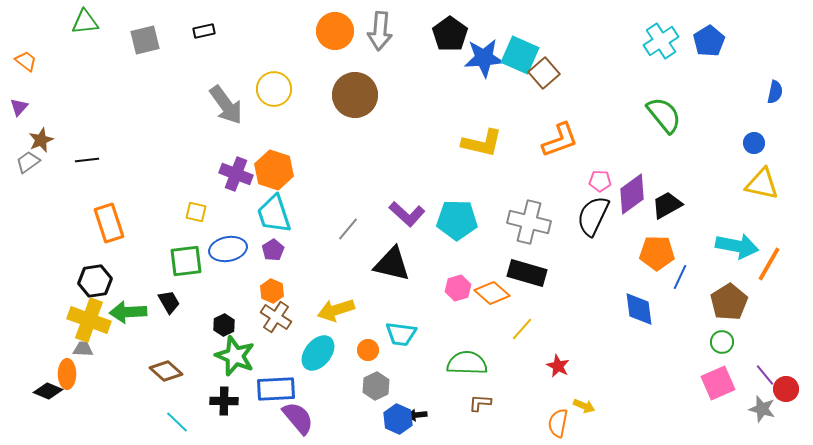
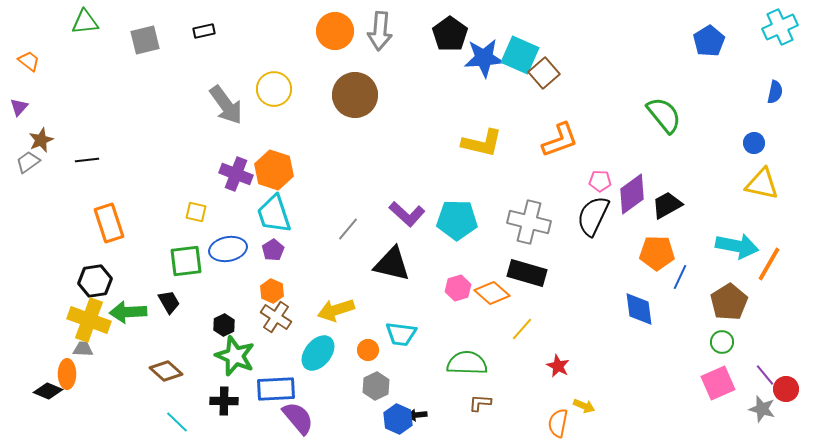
cyan cross at (661, 41): moved 119 px right, 14 px up; rotated 8 degrees clockwise
orange trapezoid at (26, 61): moved 3 px right
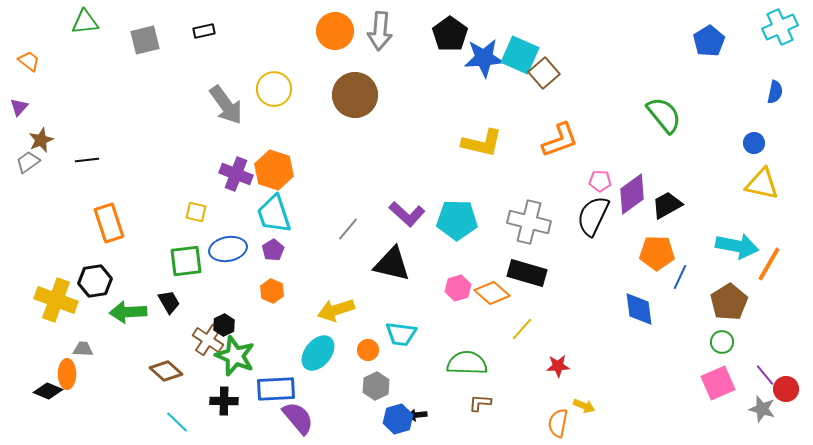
brown cross at (276, 317): moved 68 px left, 23 px down
yellow cross at (89, 320): moved 33 px left, 20 px up
red star at (558, 366): rotated 30 degrees counterclockwise
blue hexagon at (398, 419): rotated 20 degrees clockwise
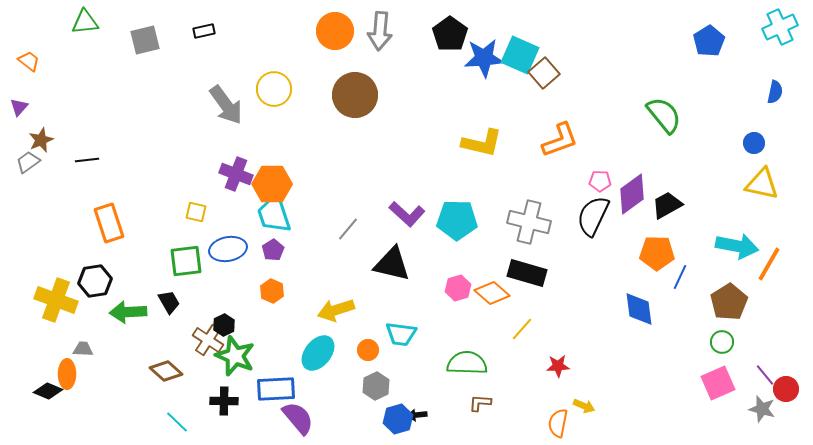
orange hexagon at (274, 170): moved 2 px left, 14 px down; rotated 18 degrees counterclockwise
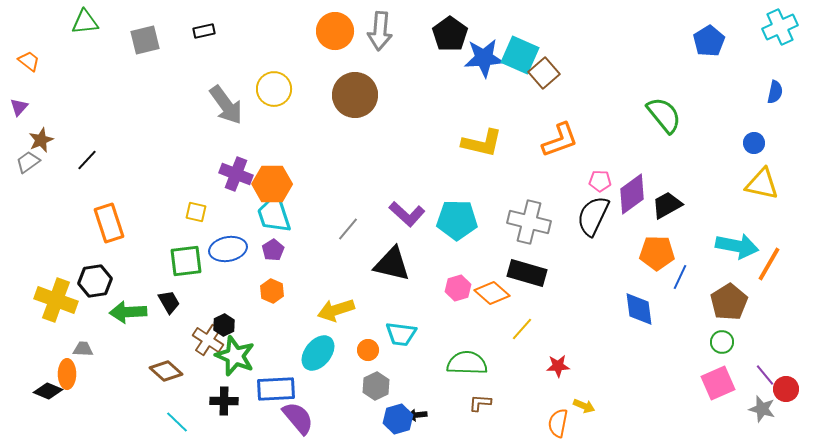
black line at (87, 160): rotated 40 degrees counterclockwise
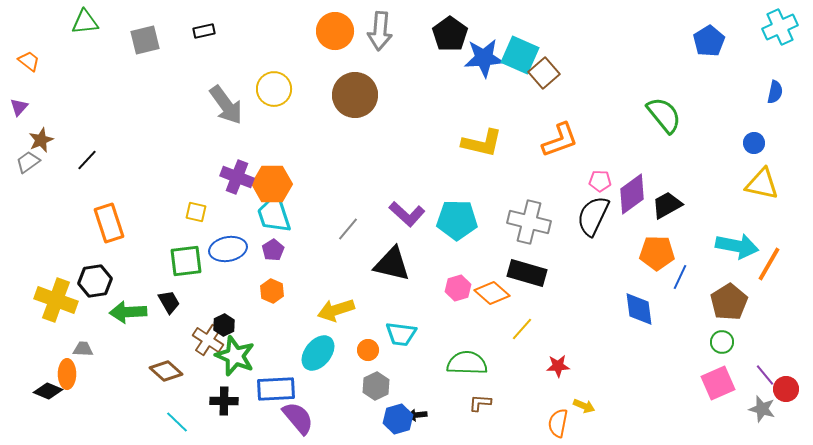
purple cross at (236, 174): moved 1 px right, 3 px down
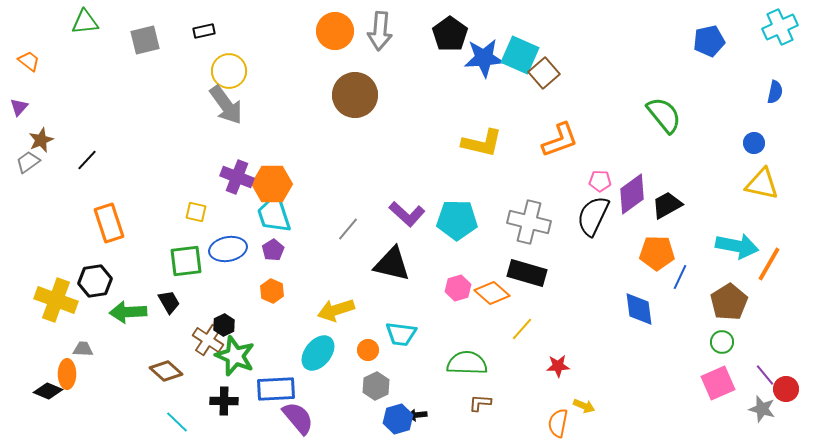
blue pentagon at (709, 41): rotated 20 degrees clockwise
yellow circle at (274, 89): moved 45 px left, 18 px up
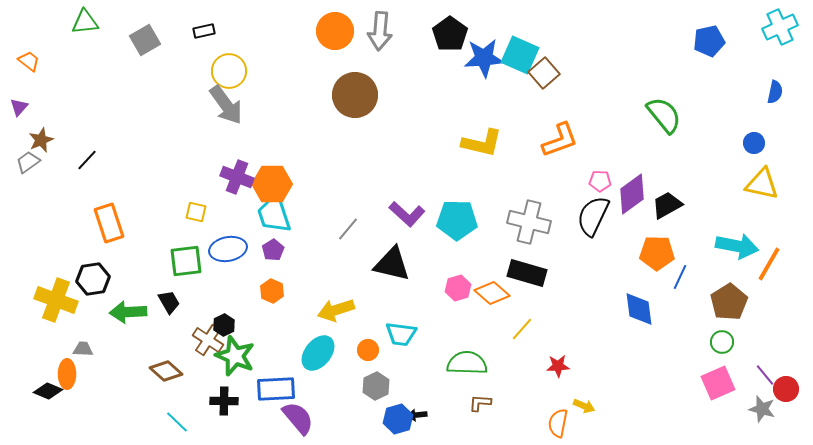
gray square at (145, 40): rotated 16 degrees counterclockwise
black hexagon at (95, 281): moved 2 px left, 2 px up
